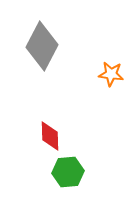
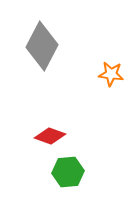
red diamond: rotated 68 degrees counterclockwise
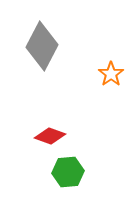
orange star: rotated 30 degrees clockwise
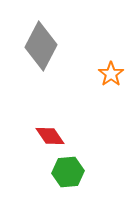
gray diamond: moved 1 px left
red diamond: rotated 36 degrees clockwise
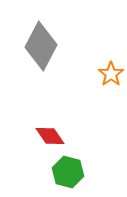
green hexagon: rotated 20 degrees clockwise
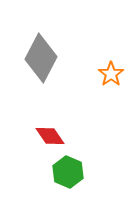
gray diamond: moved 12 px down
green hexagon: rotated 8 degrees clockwise
